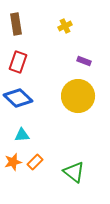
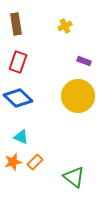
cyan triangle: moved 1 px left, 2 px down; rotated 28 degrees clockwise
green triangle: moved 5 px down
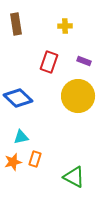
yellow cross: rotated 24 degrees clockwise
red rectangle: moved 31 px right
cyan triangle: rotated 35 degrees counterclockwise
orange rectangle: moved 3 px up; rotated 28 degrees counterclockwise
green triangle: rotated 10 degrees counterclockwise
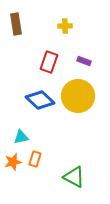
blue diamond: moved 22 px right, 2 px down
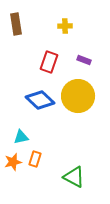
purple rectangle: moved 1 px up
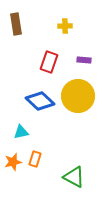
purple rectangle: rotated 16 degrees counterclockwise
blue diamond: moved 1 px down
cyan triangle: moved 5 px up
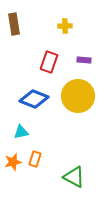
brown rectangle: moved 2 px left
blue diamond: moved 6 px left, 2 px up; rotated 20 degrees counterclockwise
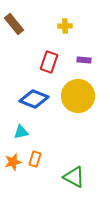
brown rectangle: rotated 30 degrees counterclockwise
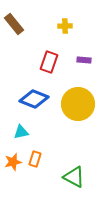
yellow circle: moved 8 px down
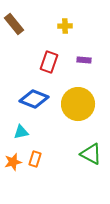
green triangle: moved 17 px right, 23 px up
